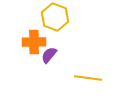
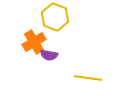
orange cross: rotated 30 degrees counterclockwise
purple semicircle: rotated 120 degrees counterclockwise
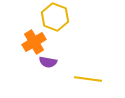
purple semicircle: moved 1 px left, 7 px down
yellow line: moved 1 px down
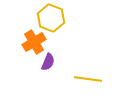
yellow hexagon: moved 4 px left, 1 px down
purple semicircle: rotated 78 degrees counterclockwise
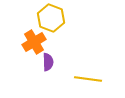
purple semicircle: rotated 24 degrees counterclockwise
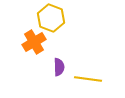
purple semicircle: moved 11 px right, 5 px down
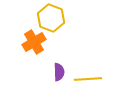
purple semicircle: moved 5 px down
yellow line: rotated 12 degrees counterclockwise
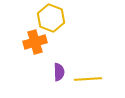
orange cross: moved 1 px right; rotated 15 degrees clockwise
